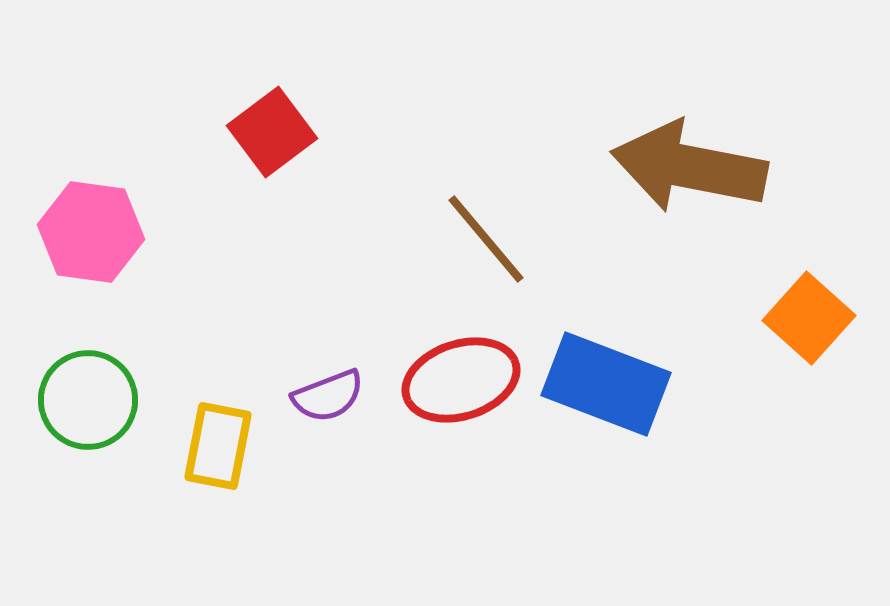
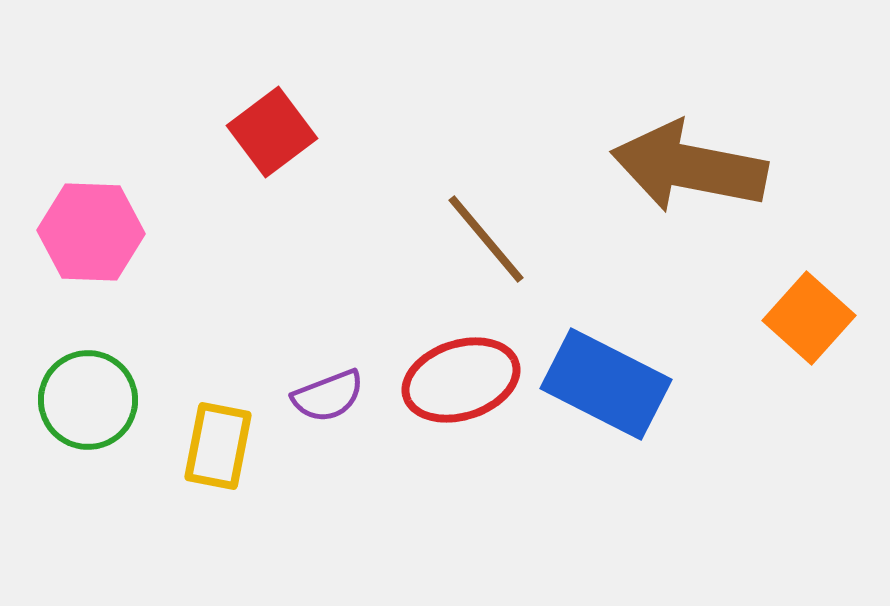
pink hexagon: rotated 6 degrees counterclockwise
blue rectangle: rotated 6 degrees clockwise
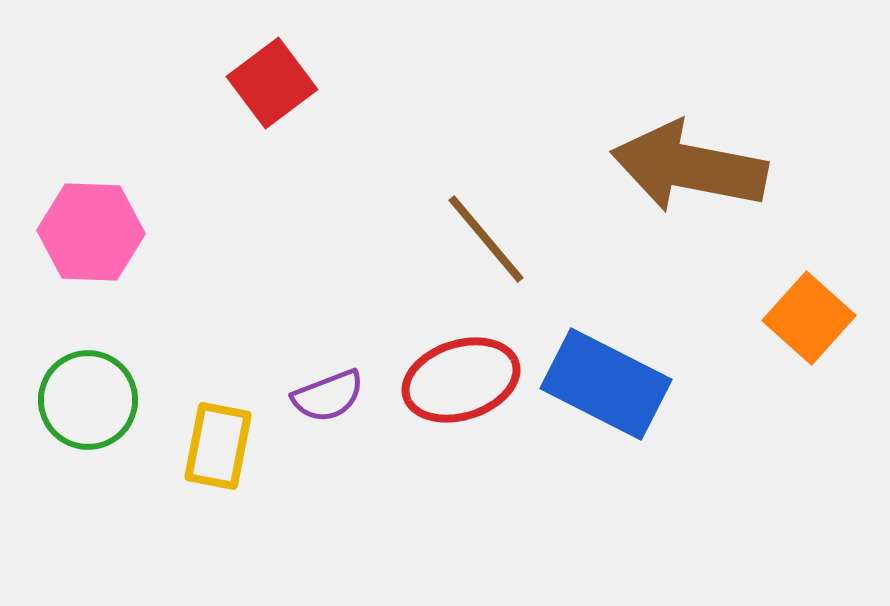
red square: moved 49 px up
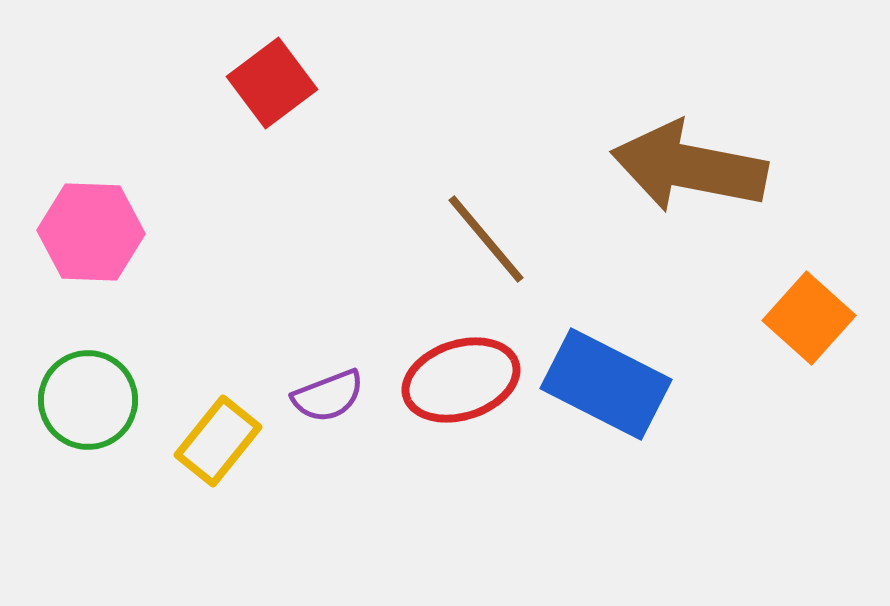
yellow rectangle: moved 5 px up; rotated 28 degrees clockwise
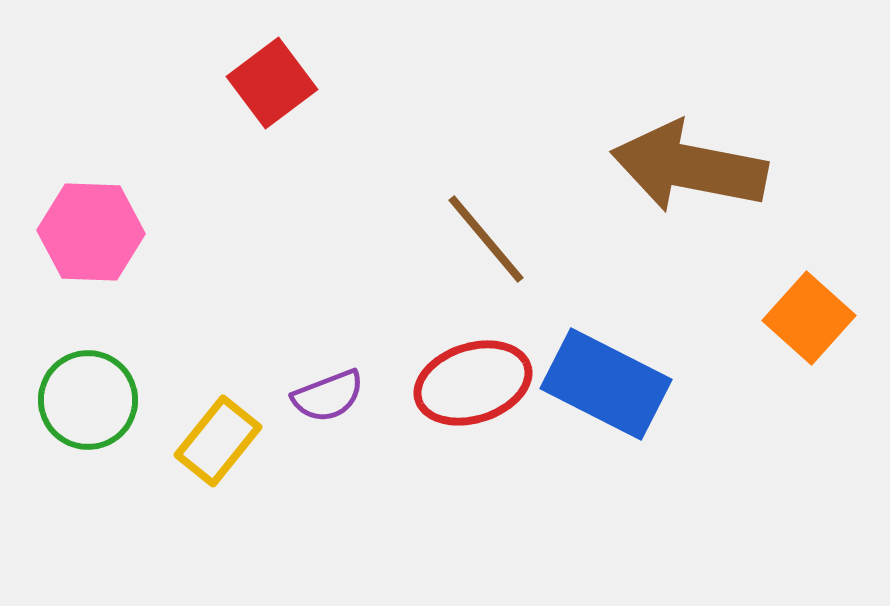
red ellipse: moved 12 px right, 3 px down
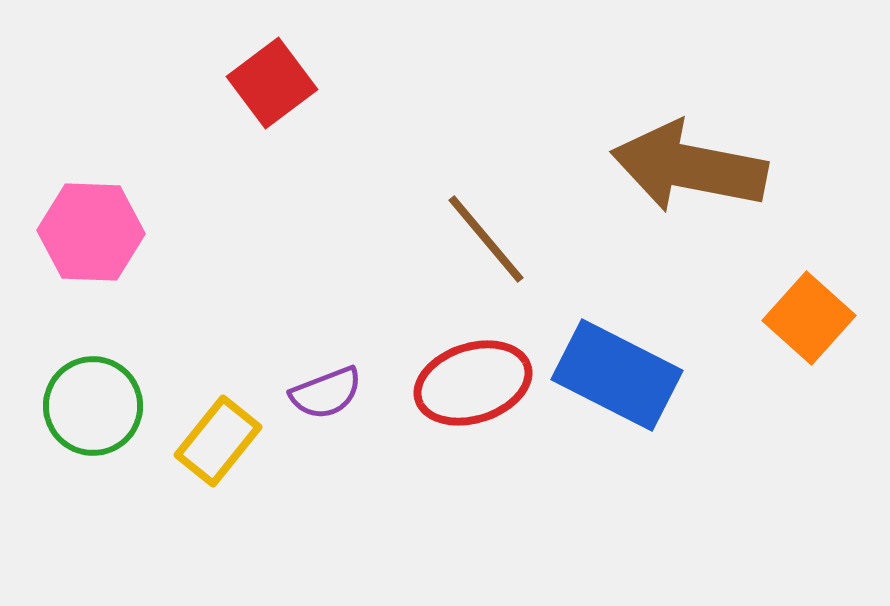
blue rectangle: moved 11 px right, 9 px up
purple semicircle: moved 2 px left, 3 px up
green circle: moved 5 px right, 6 px down
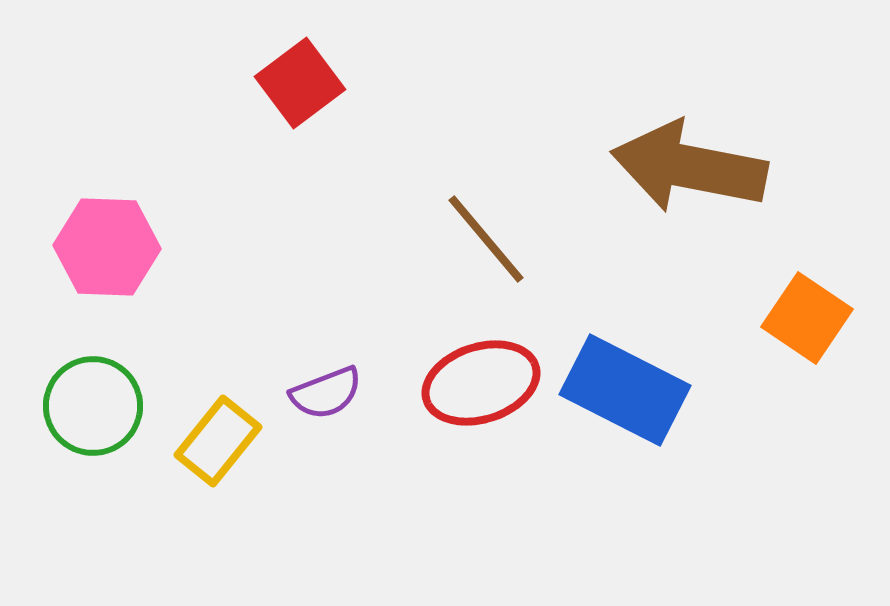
red square: moved 28 px right
pink hexagon: moved 16 px right, 15 px down
orange square: moved 2 px left; rotated 8 degrees counterclockwise
blue rectangle: moved 8 px right, 15 px down
red ellipse: moved 8 px right
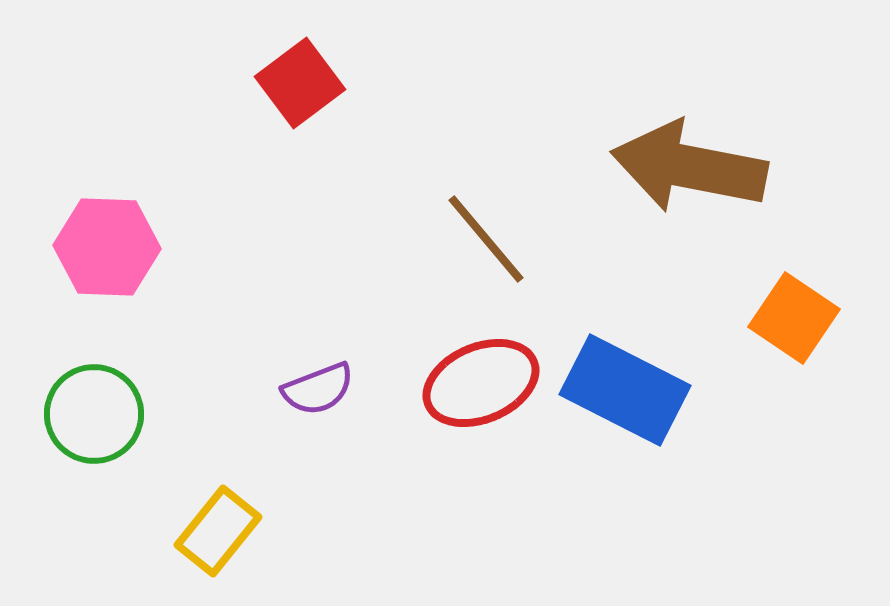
orange square: moved 13 px left
red ellipse: rotated 5 degrees counterclockwise
purple semicircle: moved 8 px left, 4 px up
green circle: moved 1 px right, 8 px down
yellow rectangle: moved 90 px down
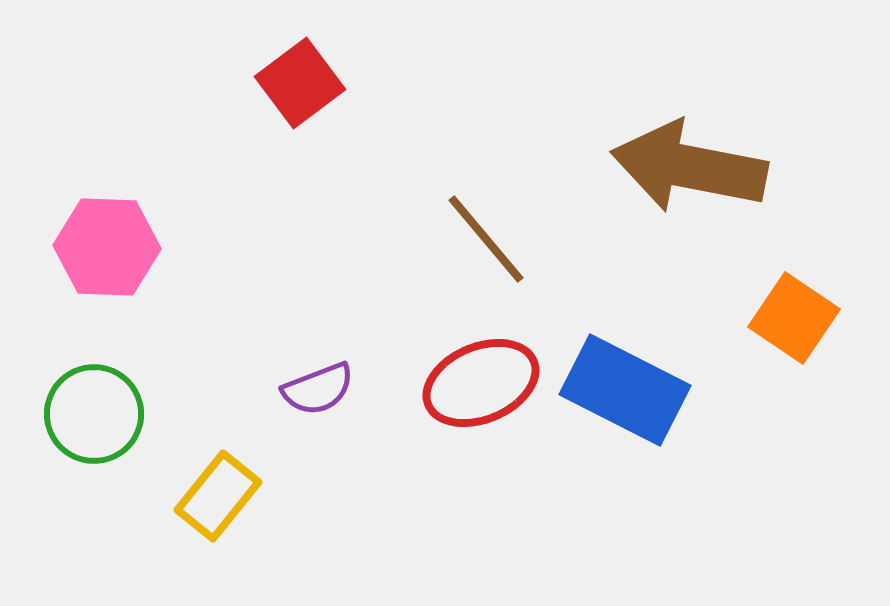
yellow rectangle: moved 35 px up
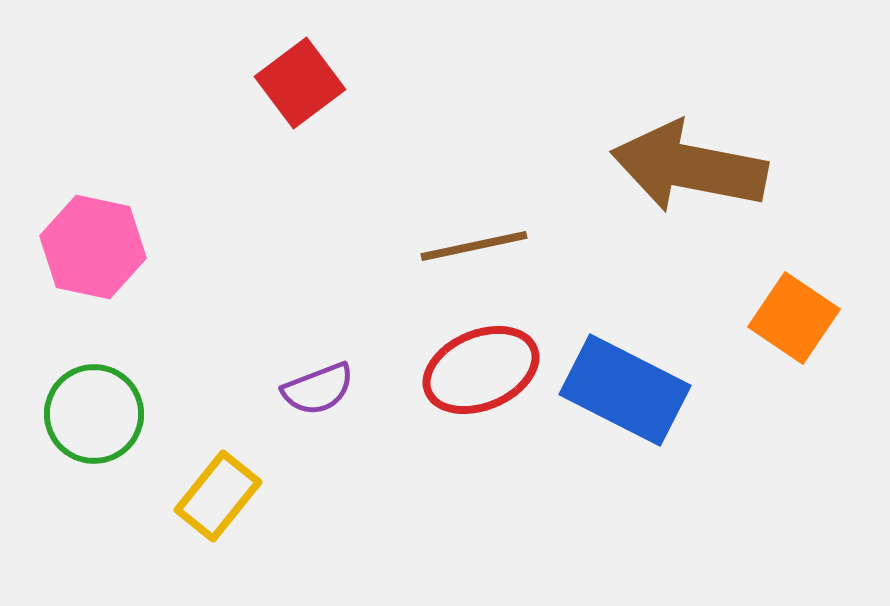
brown line: moved 12 px left, 7 px down; rotated 62 degrees counterclockwise
pink hexagon: moved 14 px left; rotated 10 degrees clockwise
red ellipse: moved 13 px up
